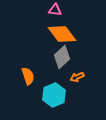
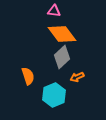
pink triangle: moved 1 px left, 1 px down
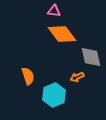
gray diamond: moved 29 px right; rotated 60 degrees counterclockwise
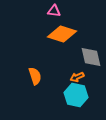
orange diamond: rotated 36 degrees counterclockwise
orange semicircle: moved 7 px right
cyan hexagon: moved 22 px right; rotated 25 degrees counterclockwise
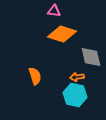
orange arrow: rotated 16 degrees clockwise
cyan hexagon: moved 1 px left
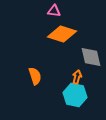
orange arrow: rotated 112 degrees clockwise
